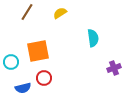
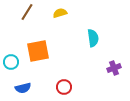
yellow semicircle: rotated 16 degrees clockwise
red circle: moved 20 px right, 9 px down
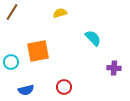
brown line: moved 15 px left
cyan semicircle: rotated 36 degrees counterclockwise
purple cross: rotated 24 degrees clockwise
blue semicircle: moved 3 px right, 2 px down
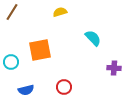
yellow semicircle: moved 1 px up
orange square: moved 2 px right, 1 px up
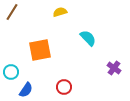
cyan semicircle: moved 5 px left
cyan circle: moved 10 px down
purple cross: rotated 32 degrees clockwise
blue semicircle: rotated 42 degrees counterclockwise
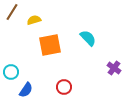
yellow semicircle: moved 26 px left, 8 px down
orange square: moved 10 px right, 5 px up
